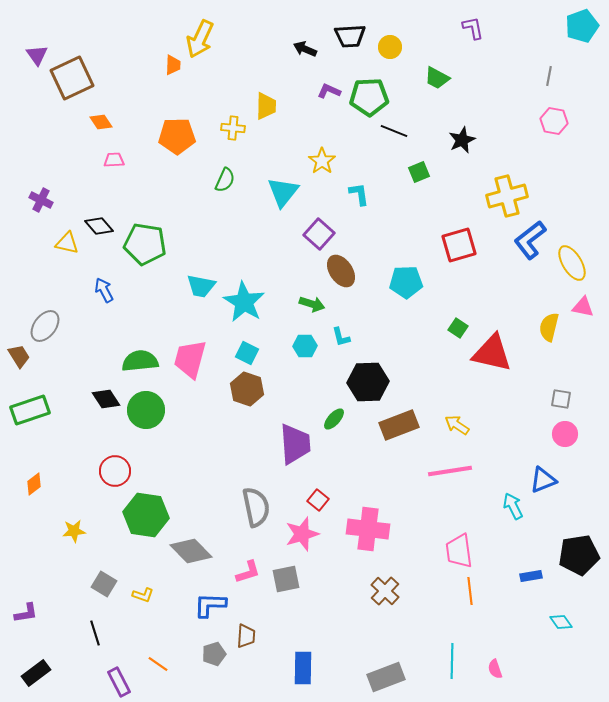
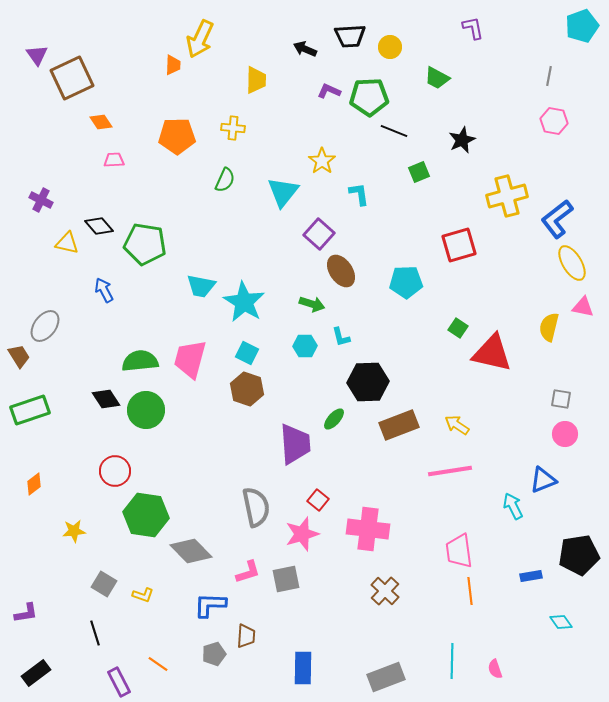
yellow trapezoid at (266, 106): moved 10 px left, 26 px up
blue L-shape at (530, 240): moved 27 px right, 21 px up
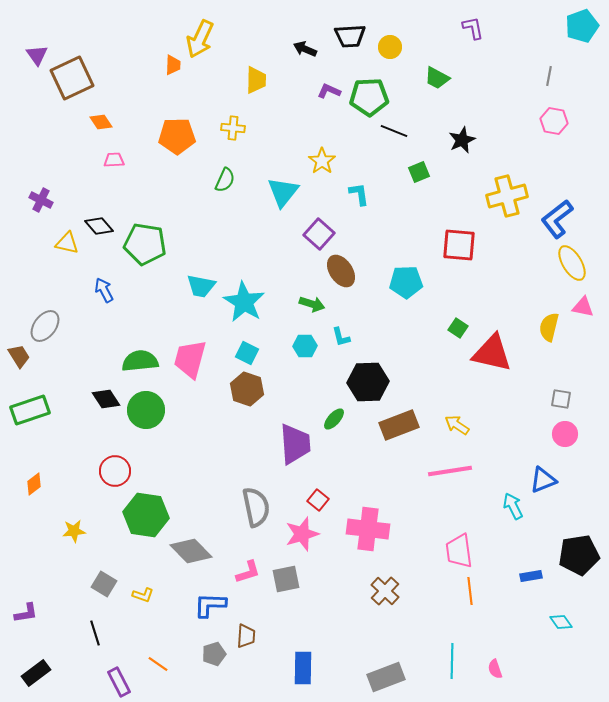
red square at (459, 245): rotated 21 degrees clockwise
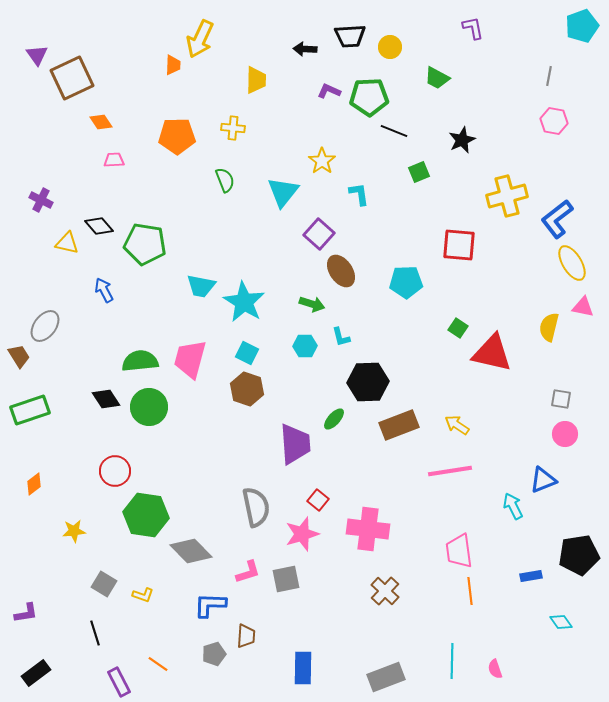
black arrow at (305, 49): rotated 20 degrees counterclockwise
green semicircle at (225, 180): rotated 45 degrees counterclockwise
green circle at (146, 410): moved 3 px right, 3 px up
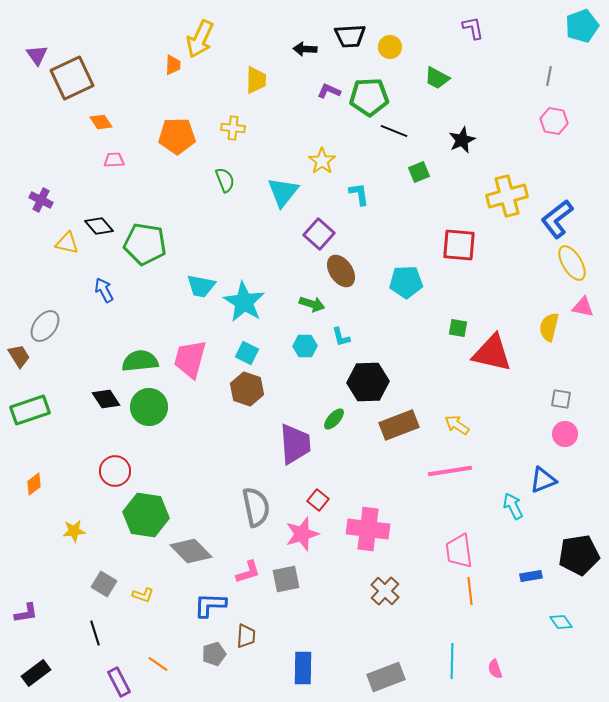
green square at (458, 328): rotated 24 degrees counterclockwise
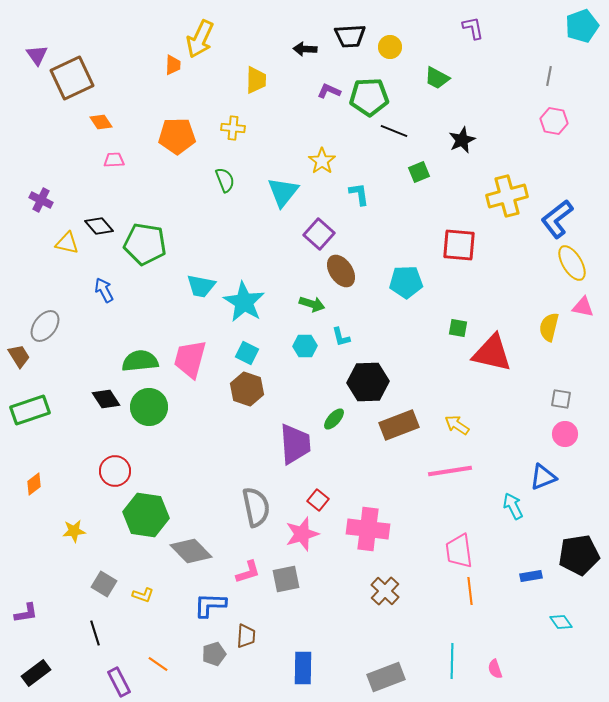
blue triangle at (543, 480): moved 3 px up
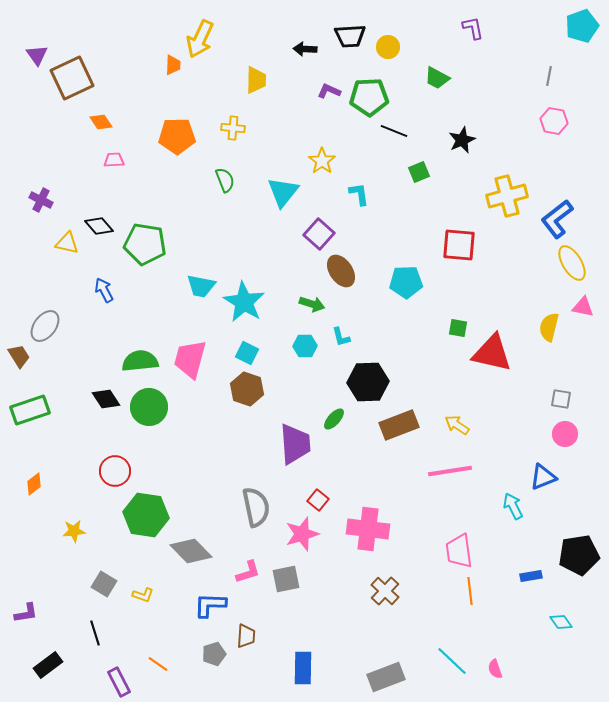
yellow circle at (390, 47): moved 2 px left
cyan line at (452, 661): rotated 48 degrees counterclockwise
black rectangle at (36, 673): moved 12 px right, 8 px up
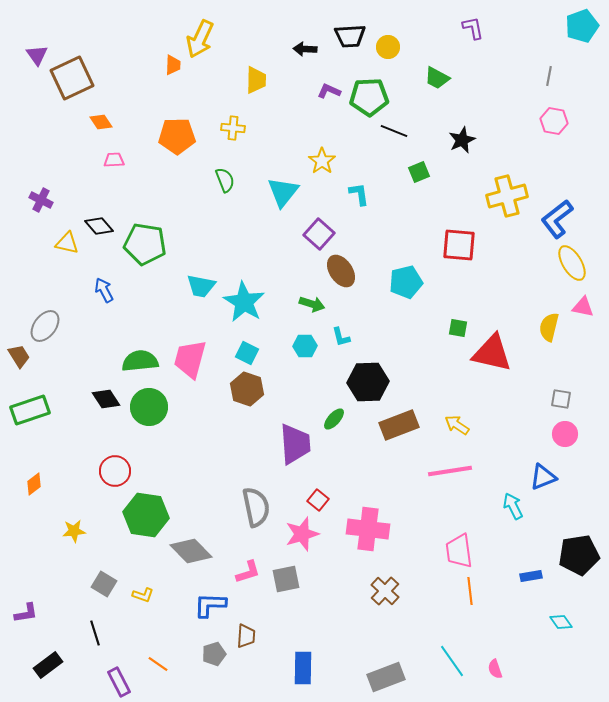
cyan pentagon at (406, 282): rotated 12 degrees counterclockwise
cyan line at (452, 661): rotated 12 degrees clockwise
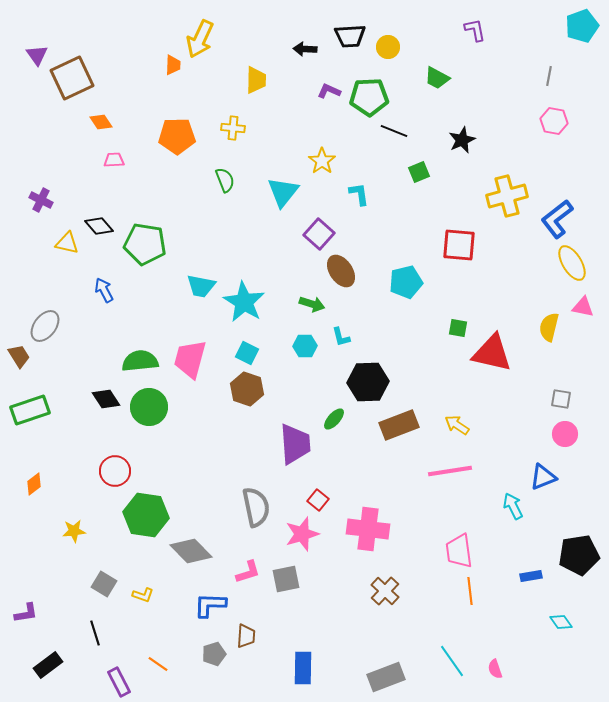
purple L-shape at (473, 28): moved 2 px right, 2 px down
